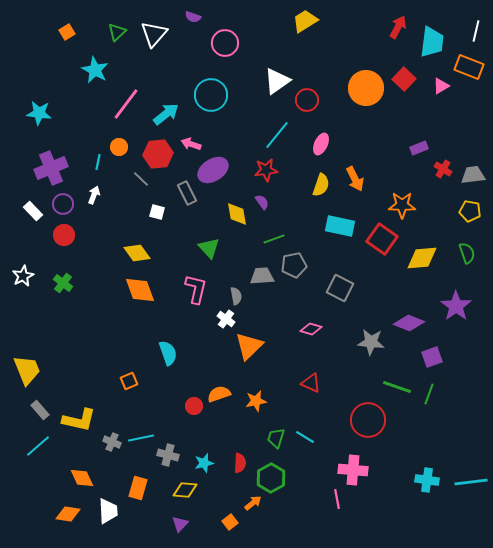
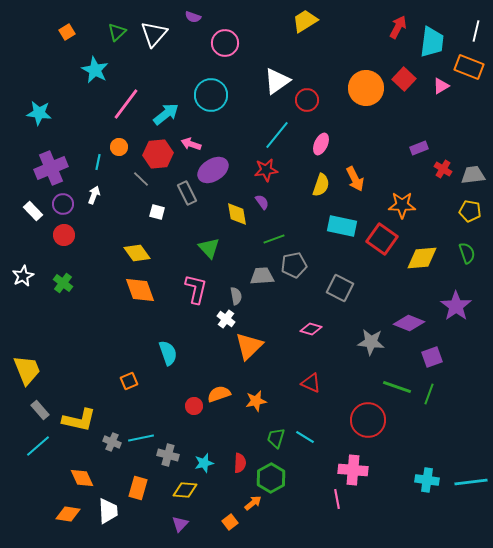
cyan rectangle at (340, 226): moved 2 px right
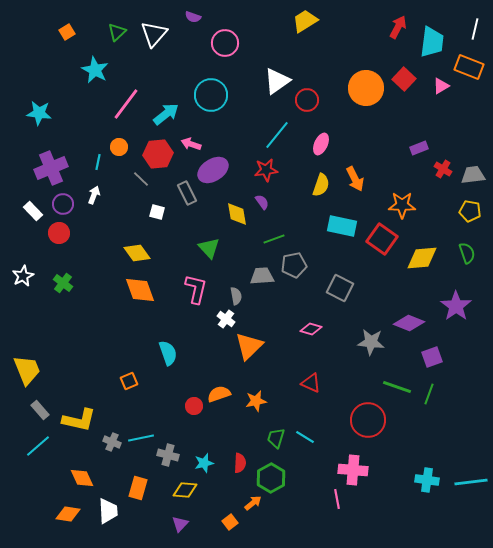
white line at (476, 31): moved 1 px left, 2 px up
red circle at (64, 235): moved 5 px left, 2 px up
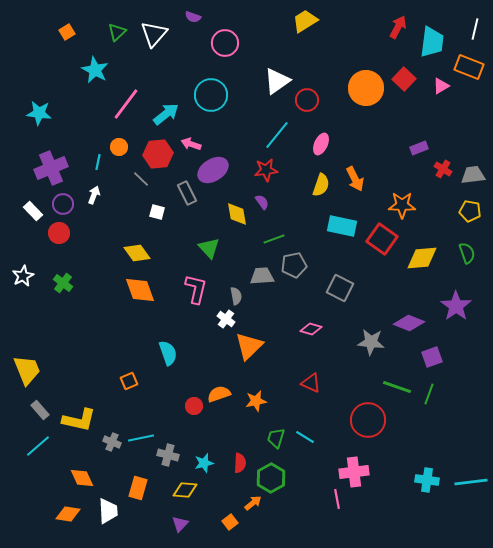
pink cross at (353, 470): moved 1 px right, 2 px down; rotated 12 degrees counterclockwise
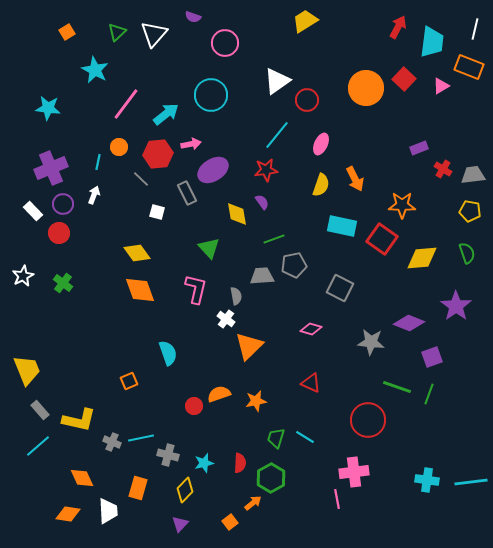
cyan star at (39, 113): moved 9 px right, 5 px up
pink arrow at (191, 144): rotated 150 degrees clockwise
yellow diamond at (185, 490): rotated 50 degrees counterclockwise
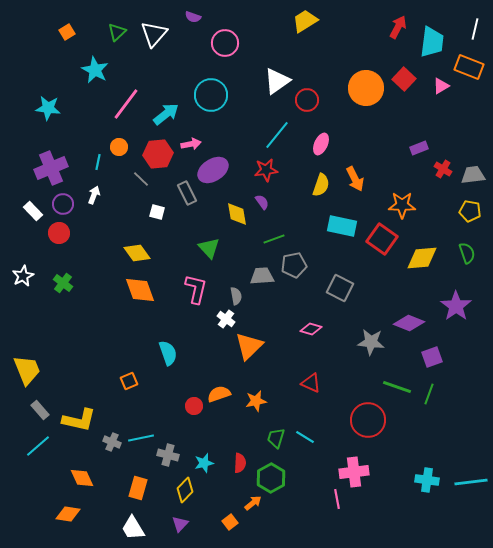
white trapezoid at (108, 511): moved 25 px right, 17 px down; rotated 152 degrees clockwise
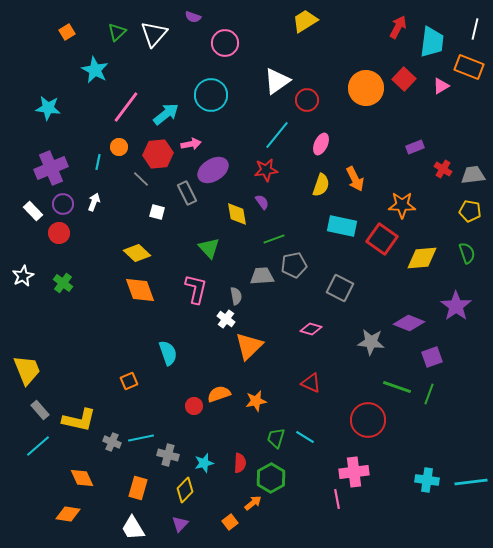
pink line at (126, 104): moved 3 px down
purple rectangle at (419, 148): moved 4 px left, 1 px up
white arrow at (94, 195): moved 7 px down
yellow diamond at (137, 253): rotated 12 degrees counterclockwise
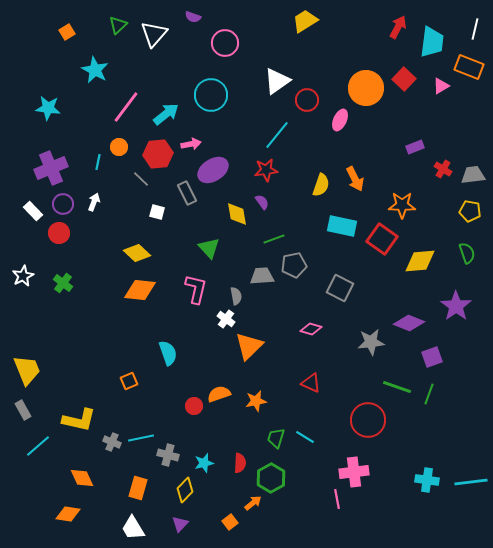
green triangle at (117, 32): moved 1 px right, 7 px up
pink ellipse at (321, 144): moved 19 px right, 24 px up
yellow diamond at (422, 258): moved 2 px left, 3 px down
orange diamond at (140, 290): rotated 64 degrees counterclockwise
gray star at (371, 342): rotated 12 degrees counterclockwise
gray rectangle at (40, 410): moved 17 px left; rotated 12 degrees clockwise
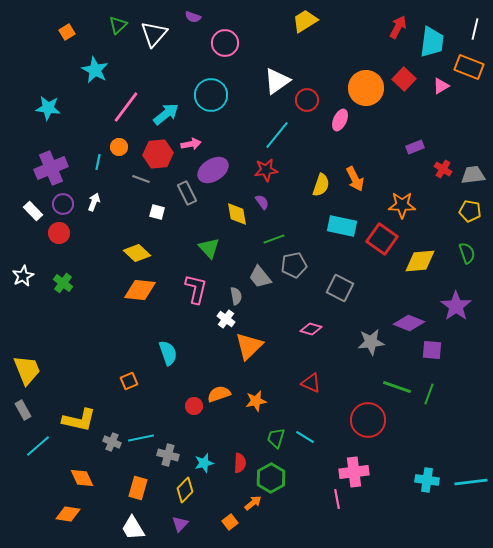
gray line at (141, 179): rotated 24 degrees counterclockwise
gray trapezoid at (262, 276): moved 2 px left, 1 px down; rotated 125 degrees counterclockwise
purple square at (432, 357): moved 7 px up; rotated 25 degrees clockwise
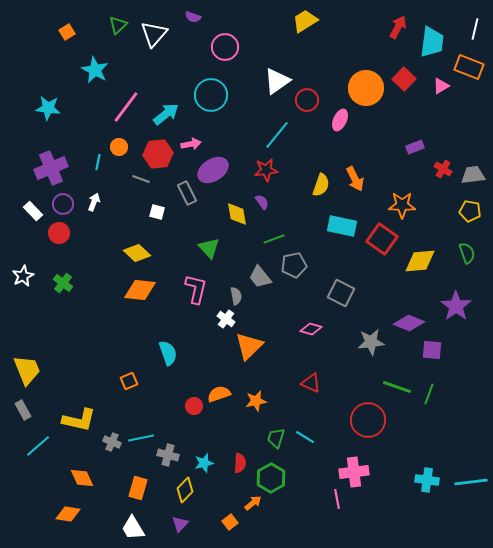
pink circle at (225, 43): moved 4 px down
gray square at (340, 288): moved 1 px right, 5 px down
